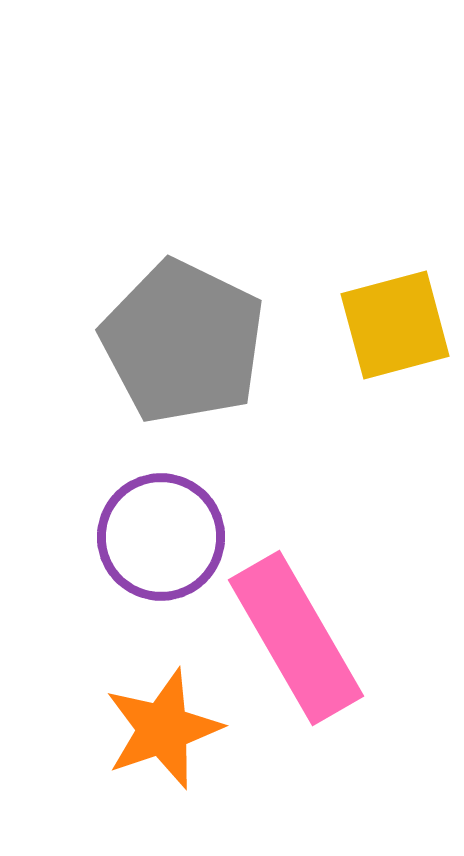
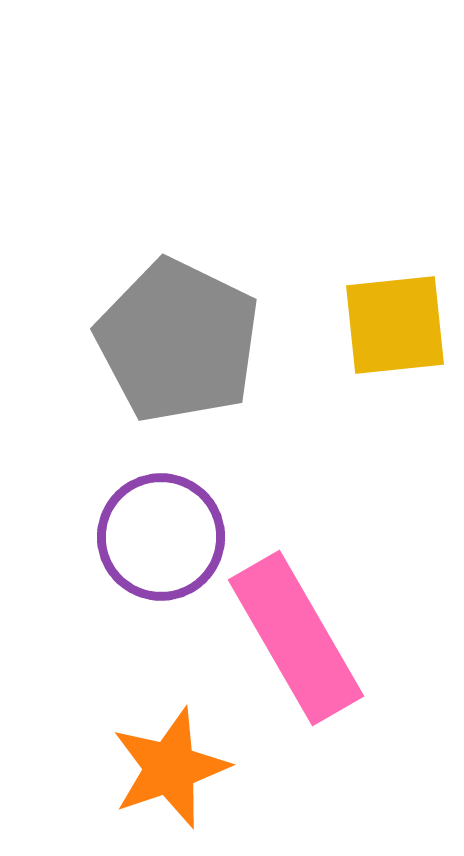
yellow square: rotated 9 degrees clockwise
gray pentagon: moved 5 px left, 1 px up
orange star: moved 7 px right, 39 px down
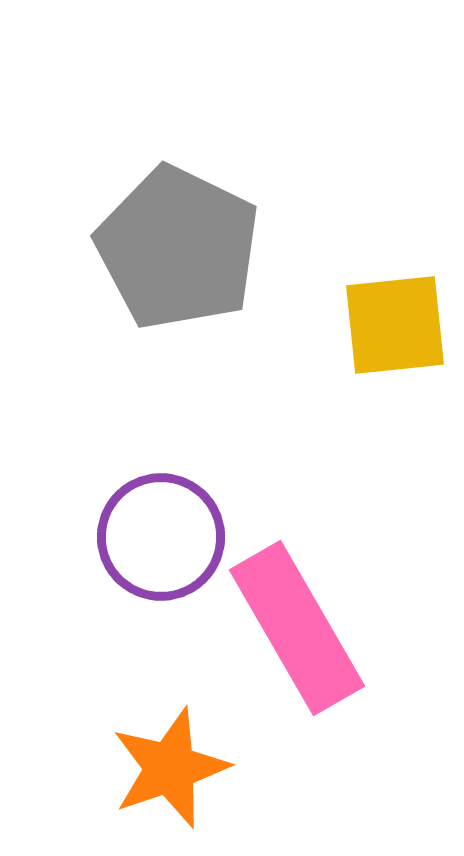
gray pentagon: moved 93 px up
pink rectangle: moved 1 px right, 10 px up
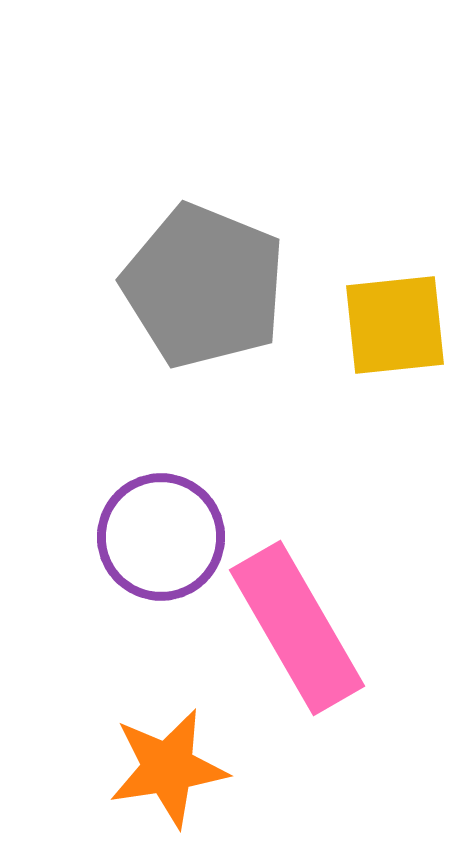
gray pentagon: moved 26 px right, 38 px down; rotated 4 degrees counterclockwise
orange star: moved 2 px left; rotated 10 degrees clockwise
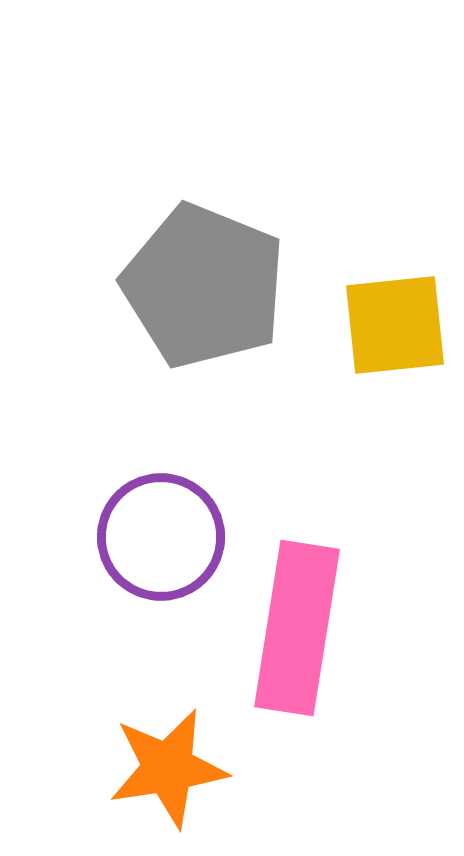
pink rectangle: rotated 39 degrees clockwise
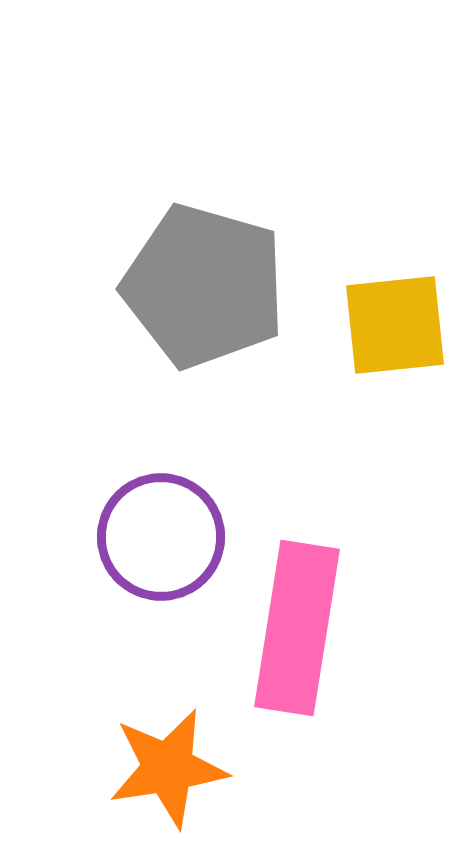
gray pentagon: rotated 6 degrees counterclockwise
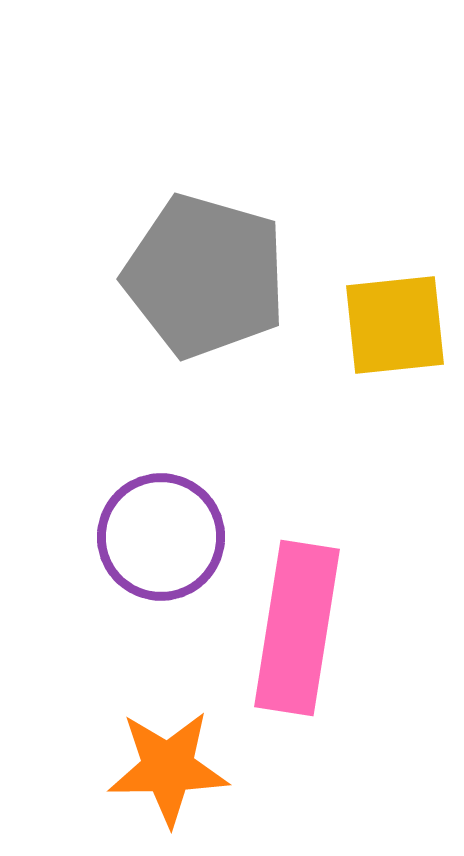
gray pentagon: moved 1 px right, 10 px up
orange star: rotated 8 degrees clockwise
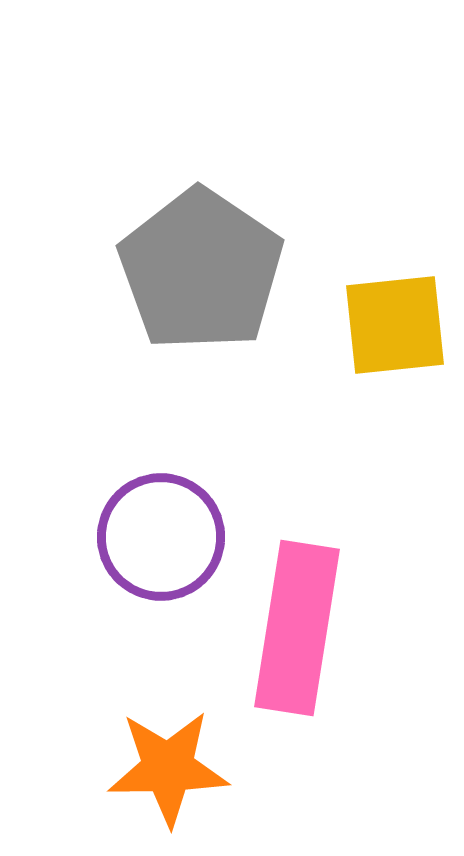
gray pentagon: moved 4 px left, 6 px up; rotated 18 degrees clockwise
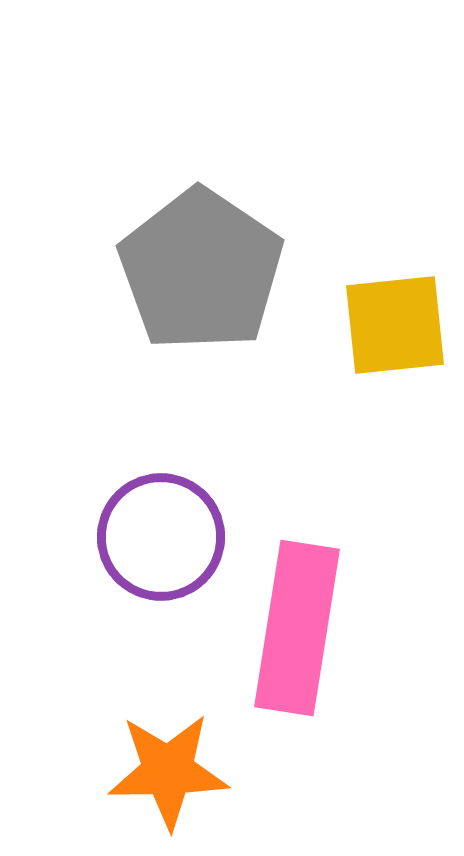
orange star: moved 3 px down
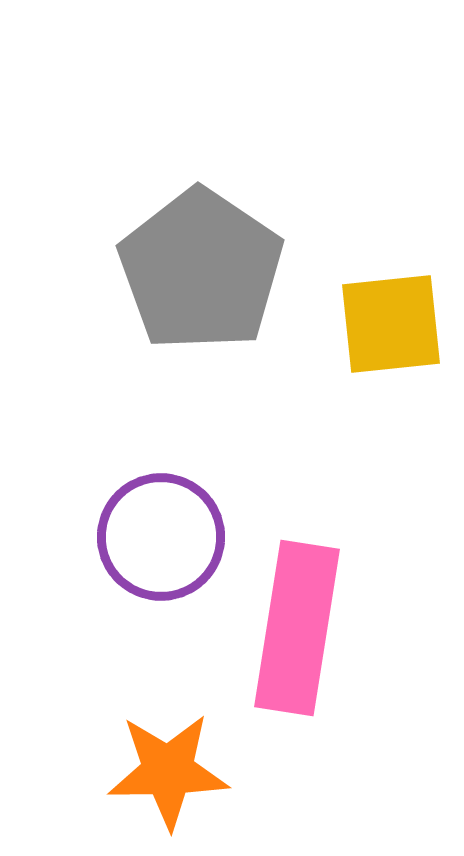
yellow square: moved 4 px left, 1 px up
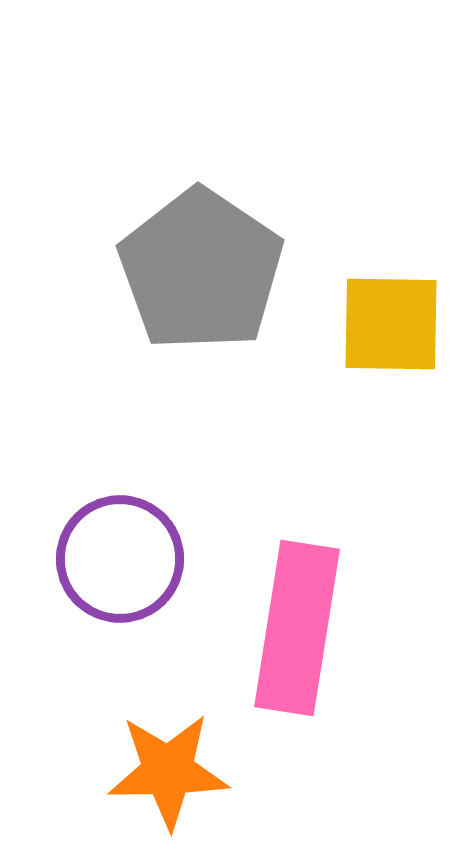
yellow square: rotated 7 degrees clockwise
purple circle: moved 41 px left, 22 px down
